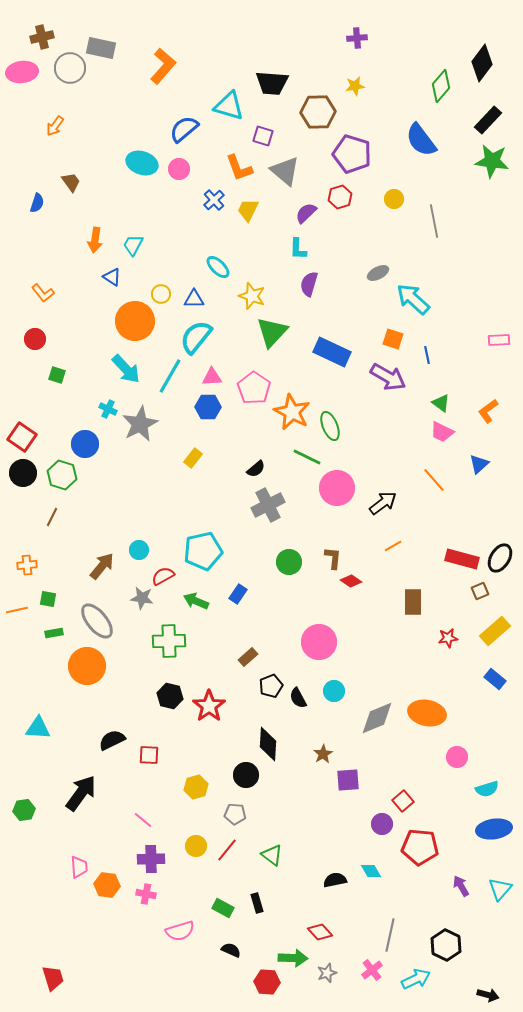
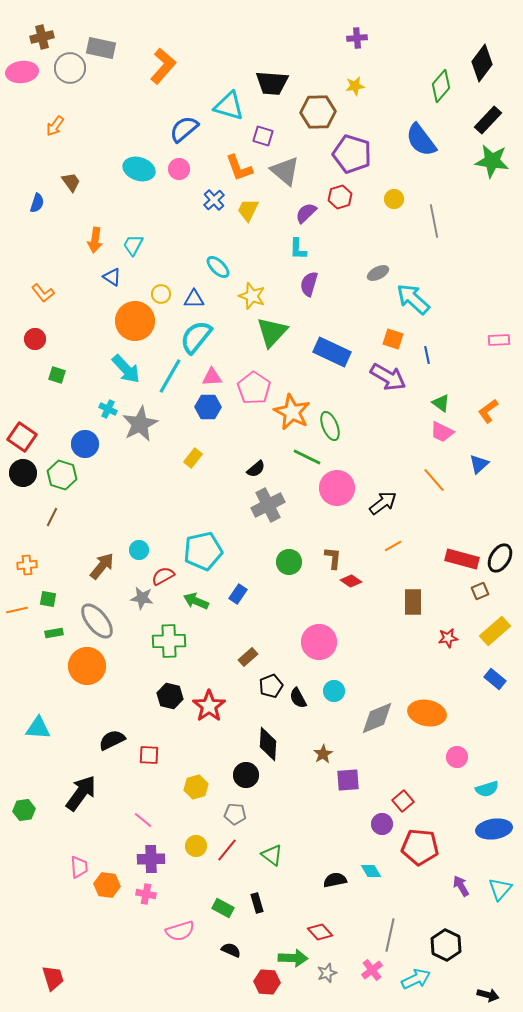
cyan ellipse at (142, 163): moved 3 px left, 6 px down
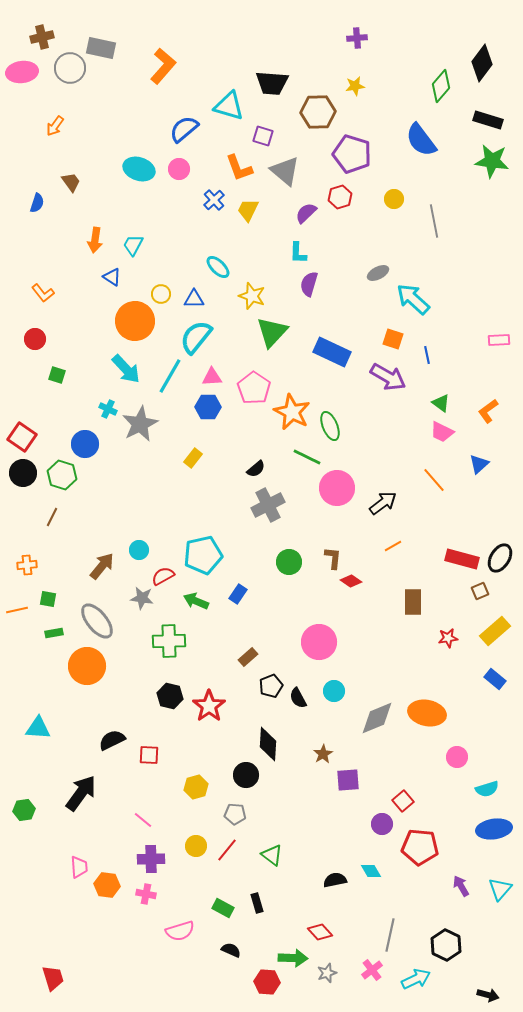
black rectangle at (488, 120): rotated 64 degrees clockwise
cyan L-shape at (298, 249): moved 4 px down
cyan pentagon at (203, 551): moved 4 px down
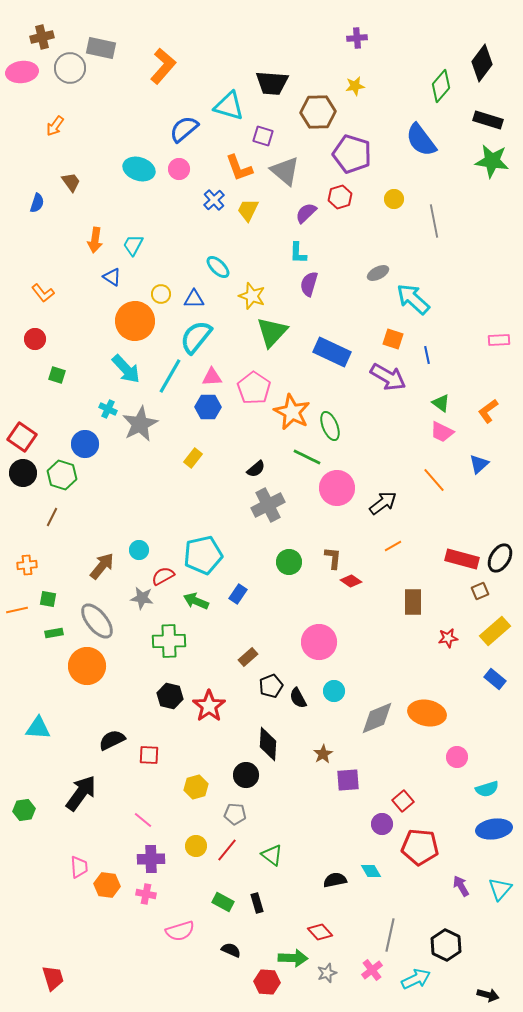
green rectangle at (223, 908): moved 6 px up
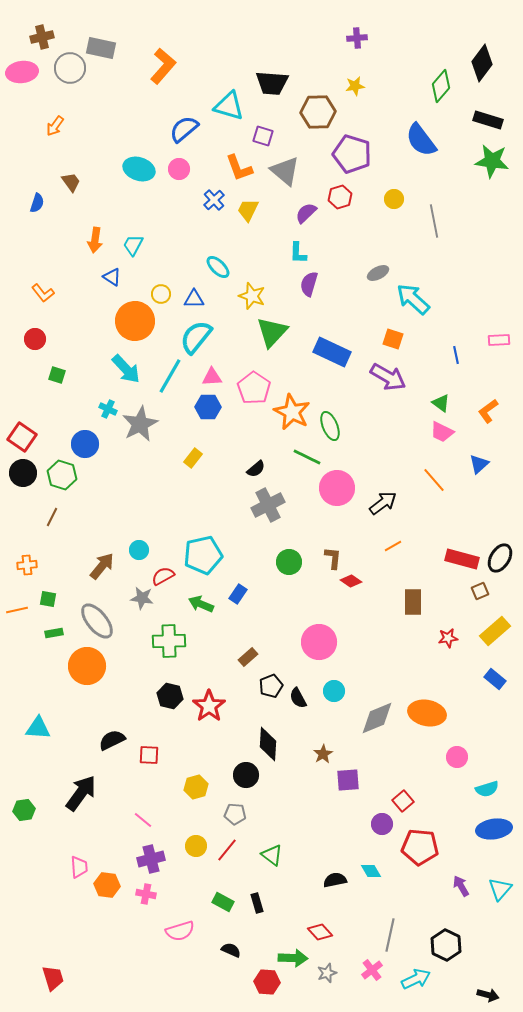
blue line at (427, 355): moved 29 px right
green arrow at (196, 601): moved 5 px right, 3 px down
purple cross at (151, 859): rotated 12 degrees counterclockwise
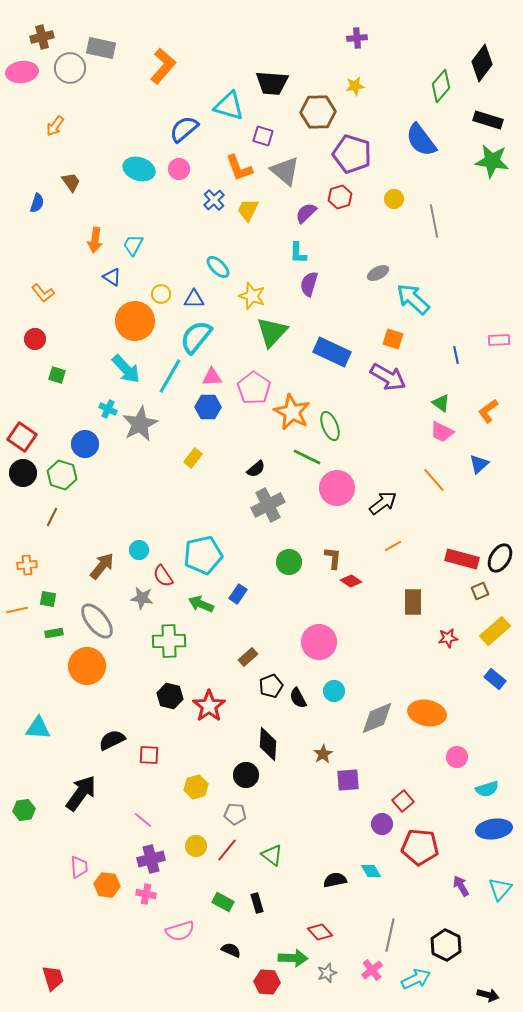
red semicircle at (163, 576): rotated 95 degrees counterclockwise
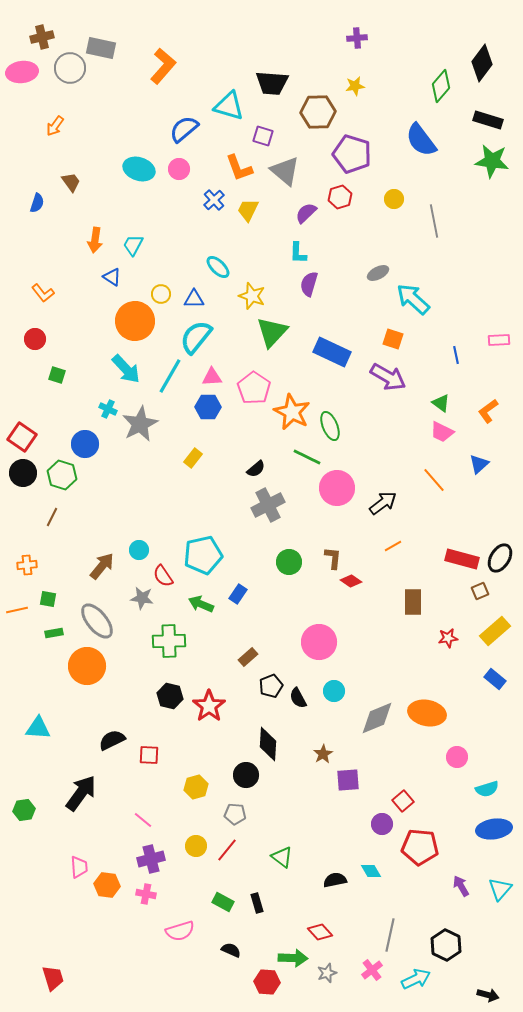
green triangle at (272, 855): moved 10 px right, 2 px down
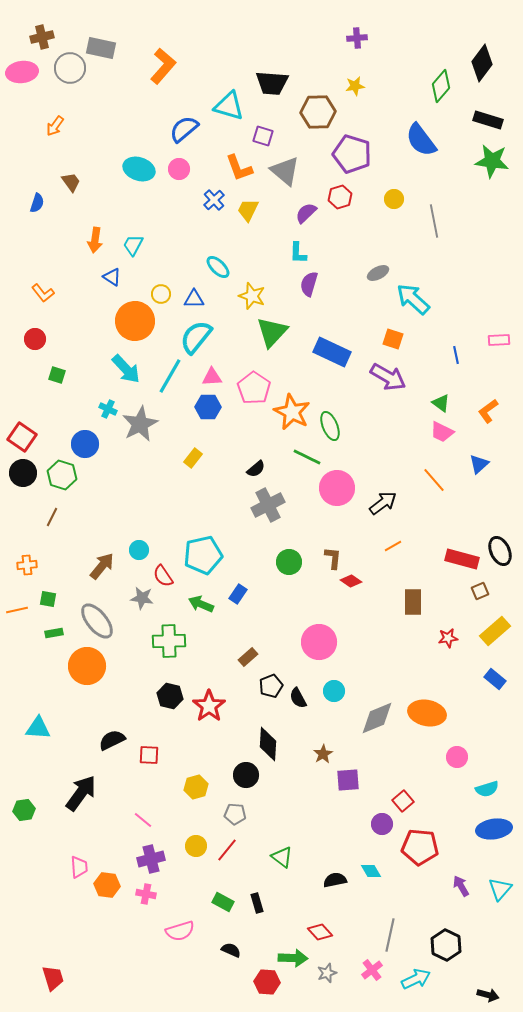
black ellipse at (500, 558): moved 7 px up; rotated 56 degrees counterclockwise
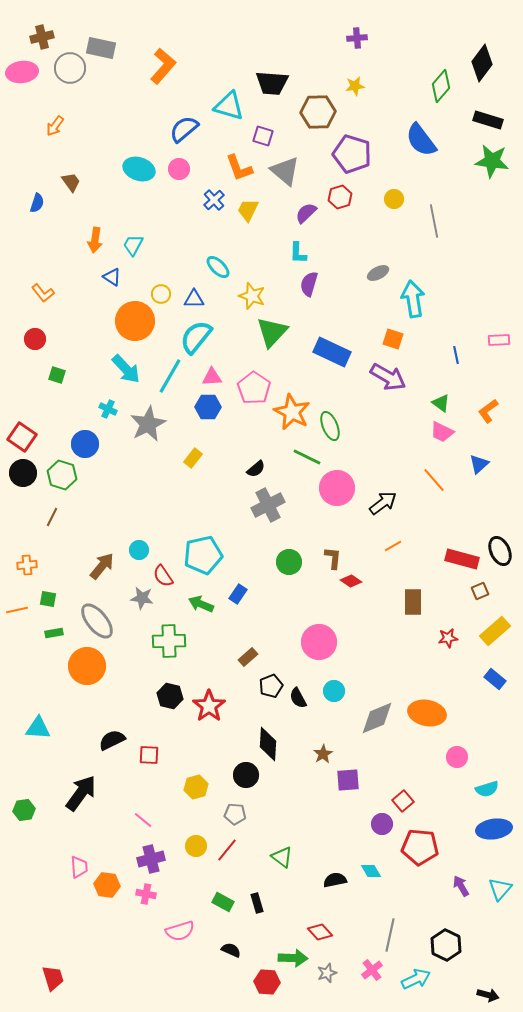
cyan arrow at (413, 299): rotated 39 degrees clockwise
gray star at (140, 424): moved 8 px right
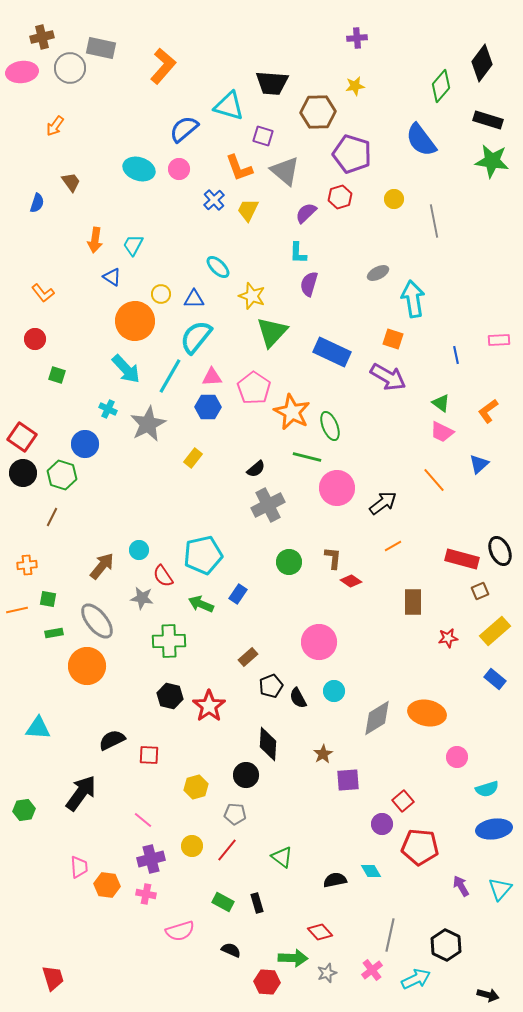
green line at (307, 457): rotated 12 degrees counterclockwise
gray diamond at (377, 718): rotated 9 degrees counterclockwise
yellow circle at (196, 846): moved 4 px left
